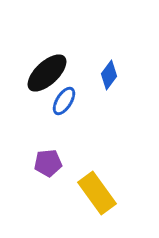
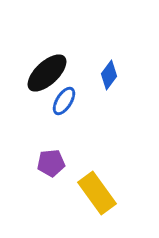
purple pentagon: moved 3 px right
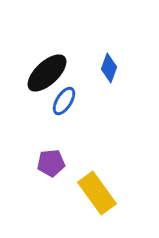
blue diamond: moved 7 px up; rotated 16 degrees counterclockwise
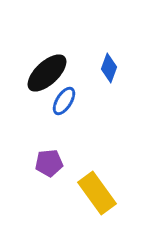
purple pentagon: moved 2 px left
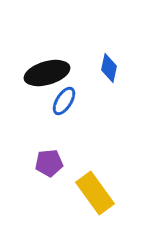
blue diamond: rotated 8 degrees counterclockwise
black ellipse: rotated 27 degrees clockwise
yellow rectangle: moved 2 px left
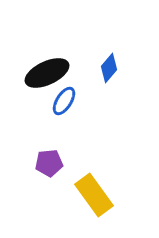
blue diamond: rotated 28 degrees clockwise
black ellipse: rotated 9 degrees counterclockwise
yellow rectangle: moved 1 px left, 2 px down
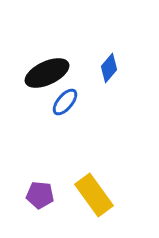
blue ellipse: moved 1 px right, 1 px down; rotated 8 degrees clockwise
purple pentagon: moved 9 px left, 32 px down; rotated 12 degrees clockwise
